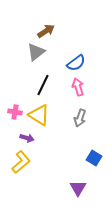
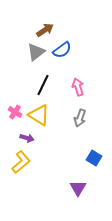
brown arrow: moved 1 px left, 1 px up
blue semicircle: moved 14 px left, 13 px up
pink cross: rotated 24 degrees clockwise
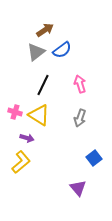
pink arrow: moved 2 px right, 3 px up
pink cross: rotated 16 degrees counterclockwise
blue square: rotated 21 degrees clockwise
purple triangle: rotated 12 degrees counterclockwise
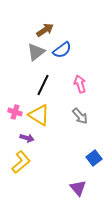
gray arrow: moved 2 px up; rotated 60 degrees counterclockwise
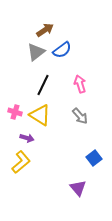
yellow triangle: moved 1 px right
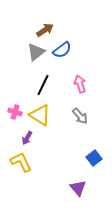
purple arrow: rotated 104 degrees clockwise
yellow L-shape: rotated 75 degrees counterclockwise
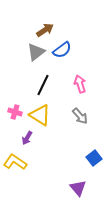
yellow L-shape: moved 6 px left; rotated 30 degrees counterclockwise
